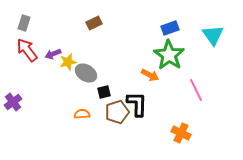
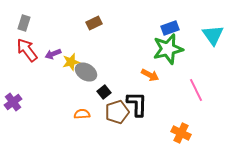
green star: moved 1 px left, 6 px up; rotated 24 degrees clockwise
yellow star: moved 3 px right
gray ellipse: moved 1 px up
black square: rotated 24 degrees counterclockwise
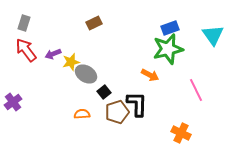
red arrow: moved 1 px left
gray ellipse: moved 2 px down
